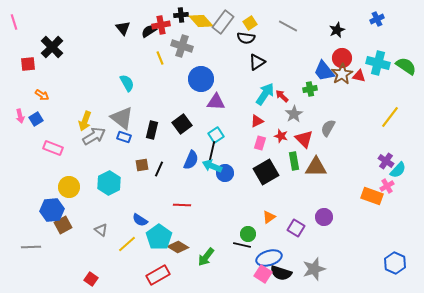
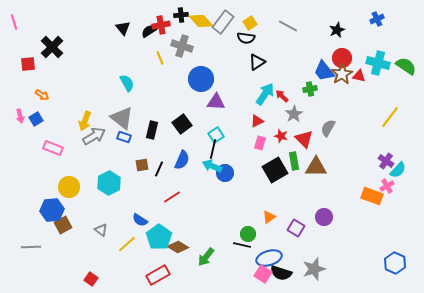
black line at (212, 151): moved 1 px right, 2 px up
blue semicircle at (191, 160): moved 9 px left
black square at (266, 172): moved 9 px right, 2 px up
red line at (182, 205): moved 10 px left, 8 px up; rotated 36 degrees counterclockwise
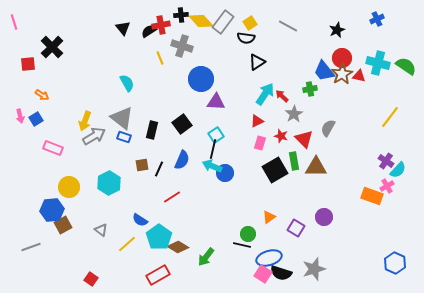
gray line at (31, 247): rotated 18 degrees counterclockwise
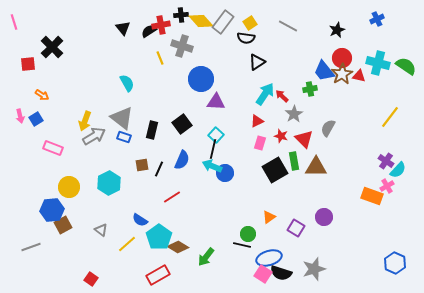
cyan square at (216, 135): rotated 14 degrees counterclockwise
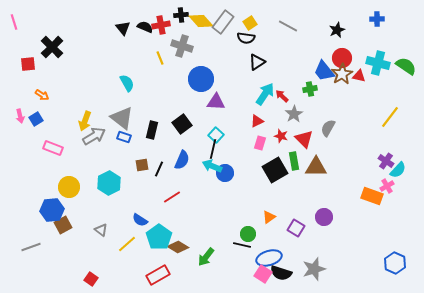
blue cross at (377, 19): rotated 24 degrees clockwise
black semicircle at (149, 31): moved 4 px left, 4 px up; rotated 56 degrees clockwise
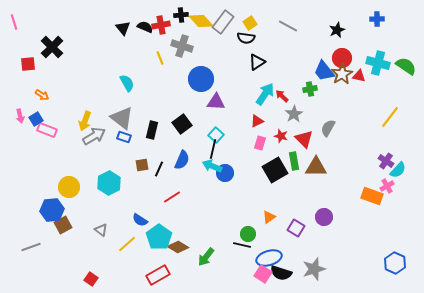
pink rectangle at (53, 148): moved 6 px left, 18 px up
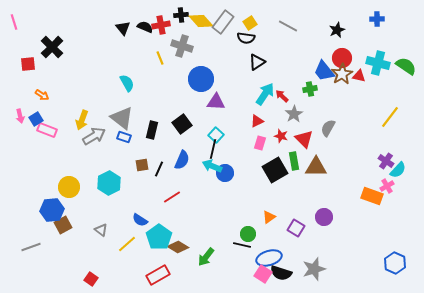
yellow arrow at (85, 121): moved 3 px left, 1 px up
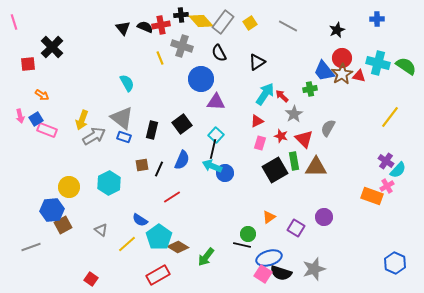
black semicircle at (246, 38): moved 27 px left, 15 px down; rotated 54 degrees clockwise
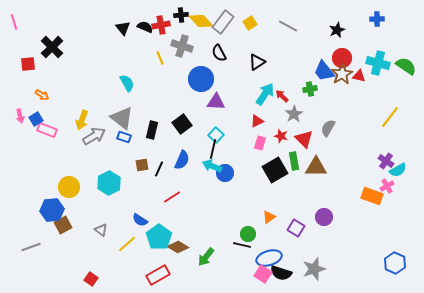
cyan semicircle at (398, 170): rotated 18 degrees clockwise
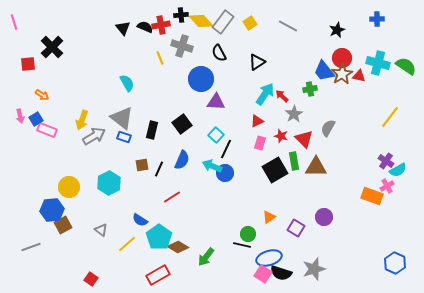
black line at (213, 149): moved 13 px right; rotated 12 degrees clockwise
